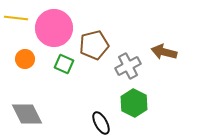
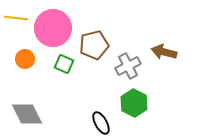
pink circle: moved 1 px left
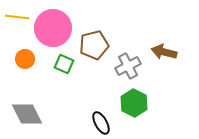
yellow line: moved 1 px right, 1 px up
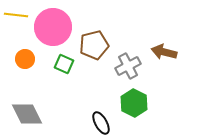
yellow line: moved 1 px left, 2 px up
pink circle: moved 1 px up
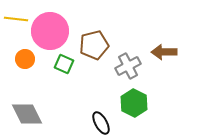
yellow line: moved 4 px down
pink circle: moved 3 px left, 4 px down
brown arrow: rotated 15 degrees counterclockwise
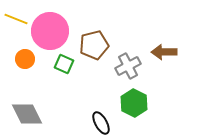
yellow line: rotated 15 degrees clockwise
